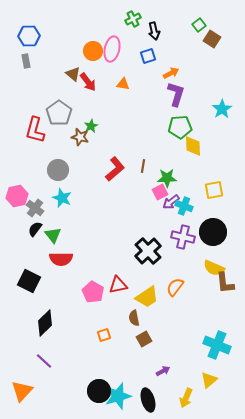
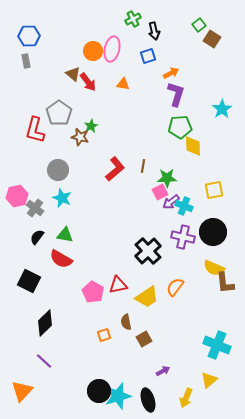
black semicircle at (35, 229): moved 2 px right, 8 px down
green triangle at (53, 235): moved 12 px right; rotated 42 degrees counterclockwise
red semicircle at (61, 259): rotated 30 degrees clockwise
brown semicircle at (134, 318): moved 8 px left, 4 px down
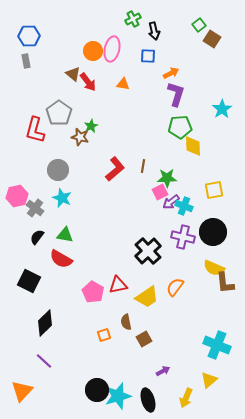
blue square at (148, 56): rotated 21 degrees clockwise
black circle at (99, 391): moved 2 px left, 1 px up
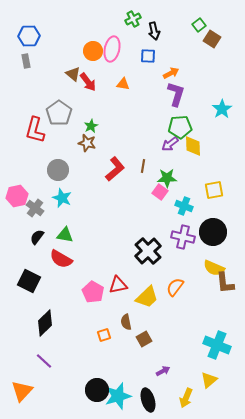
brown star at (80, 137): moved 7 px right, 6 px down
pink square at (160, 192): rotated 28 degrees counterclockwise
purple arrow at (171, 202): moved 1 px left, 58 px up
yellow trapezoid at (147, 297): rotated 10 degrees counterclockwise
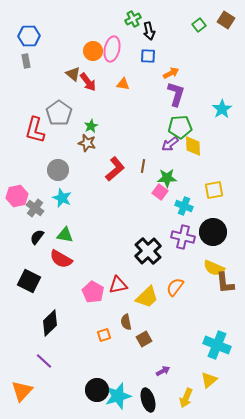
black arrow at (154, 31): moved 5 px left
brown square at (212, 39): moved 14 px right, 19 px up
black diamond at (45, 323): moved 5 px right
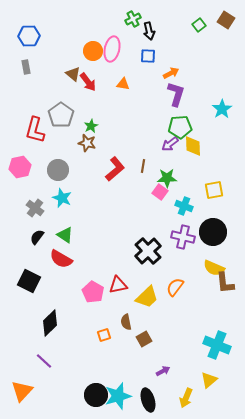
gray rectangle at (26, 61): moved 6 px down
gray pentagon at (59, 113): moved 2 px right, 2 px down
pink hexagon at (17, 196): moved 3 px right, 29 px up
green triangle at (65, 235): rotated 24 degrees clockwise
black circle at (97, 390): moved 1 px left, 5 px down
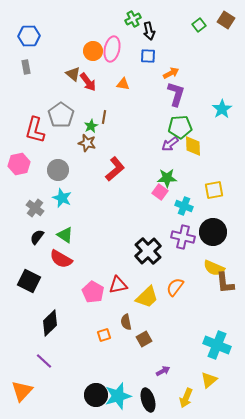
brown line at (143, 166): moved 39 px left, 49 px up
pink hexagon at (20, 167): moved 1 px left, 3 px up
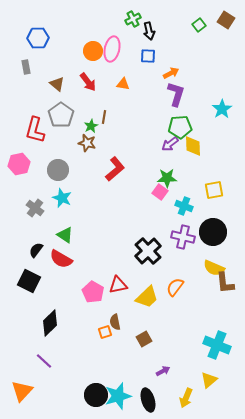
blue hexagon at (29, 36): moved 9 px right, 2 px down
brown triangle at (73, 74): moved 16 px left, 10 px down
black semicircle at (37, 237): moved 1 px left, 13 px down
brown semicircle at (126, 322): moved 11 px left
orange square at (104, 335): moved 1 px right, 3 px up
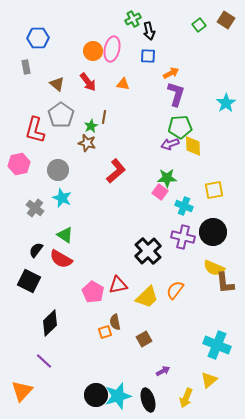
cyan star at (222, 109): moved 4 px right, 6 px up
purple arrow at (170, 144): rotated 18 degrees clockwise
red L-shape at (115, 169): moved 1 px right, 2 px down
orange semicircle at (175, 287): moved 3 px down
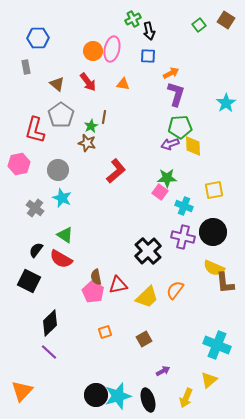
brown semicircle at (115, 322): moved 19 px left, 45 px up
purple line at (44, 361): moved 5 px right, 9 px up
